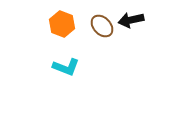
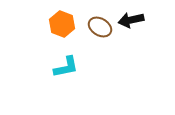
brown ellipse: moved 2 px left, 1 px down; rotated 15 degrees counterclockwise
cyan L-shape: rotated 32 degrees counterclockwise
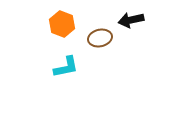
brown ellipse: moved 11 px down; rotated 45 degrees counterclockwise
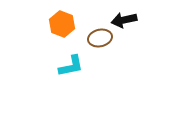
black arrow: moved 7 px left
cyan L-shape: moved 5 px right, 1 px up
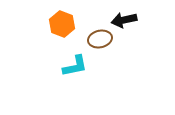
brown ellipse: moved 1 px down
cyan L-shape: moved 4 px right
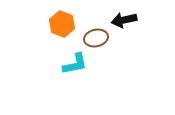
brown ellipse: moved 4 px left, 1 px up
cyan L-shape: moved 2 px up
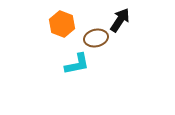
black arrow: moved 4 px left; rotated 135 degrees clockwise
cyan L-shape: moved 2 px right
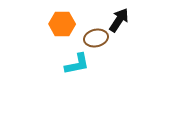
black arrow: moved 1 px left
orange hexagon: rotated 20 degrees counterclockwise
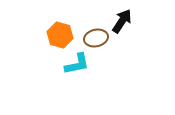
black arrow: moved 3 px right, 1 px down
orange hexagon: moved 2 px left, 11 px down; rotated 15 degrees clockwise
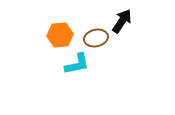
orange hexagon: rotated 20 degrees counterclockwise
